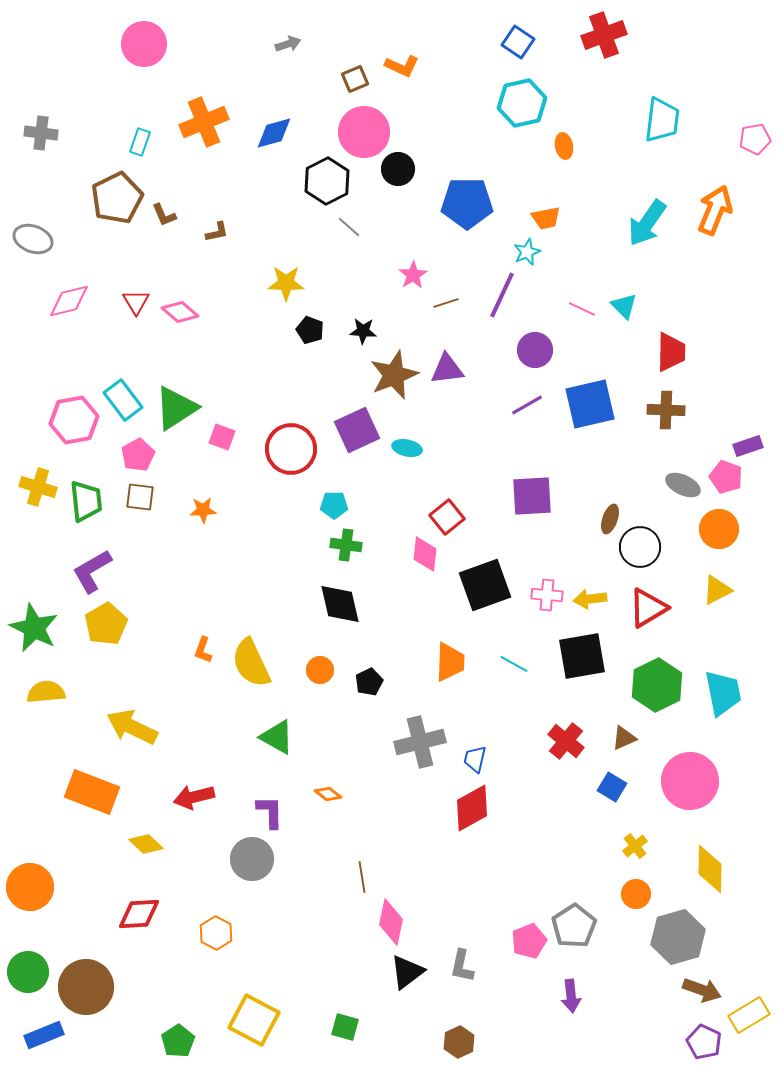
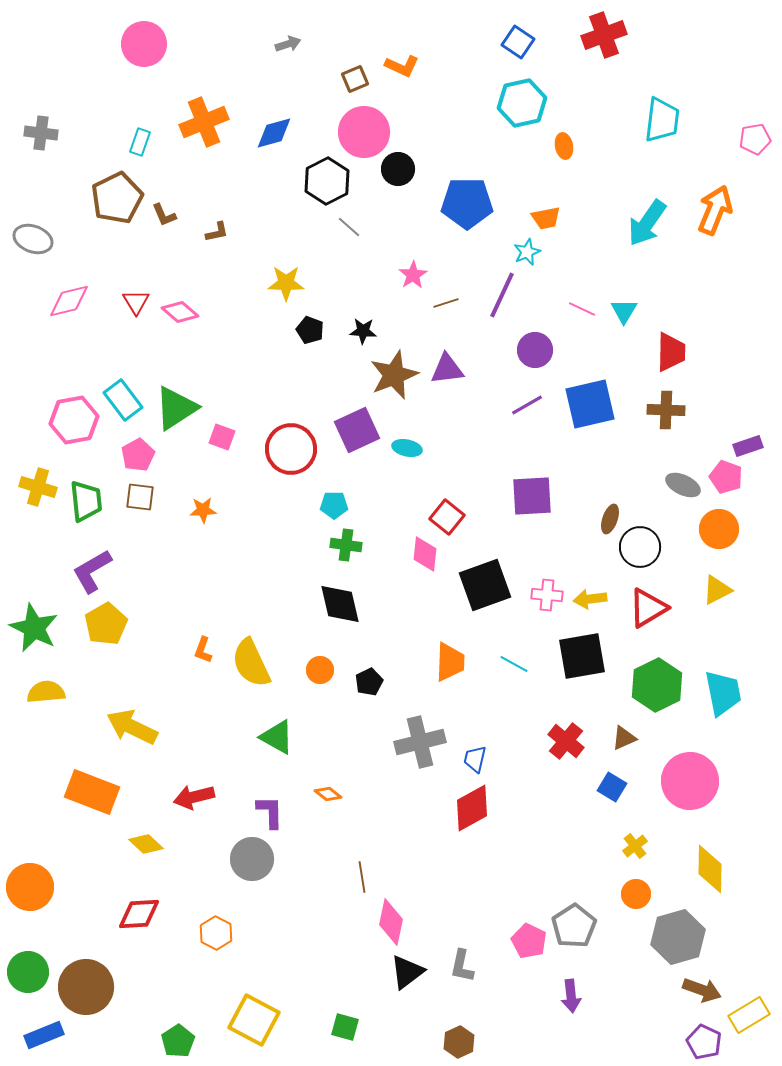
cyan triangle at (624, 306): moved 5 px down; rotated 16 degrees clockwise
red square at (447, 517): rotated 12 degrees counterclockwise
pink pentagon at (529, 941): rotated 24 degrees counterclockwise
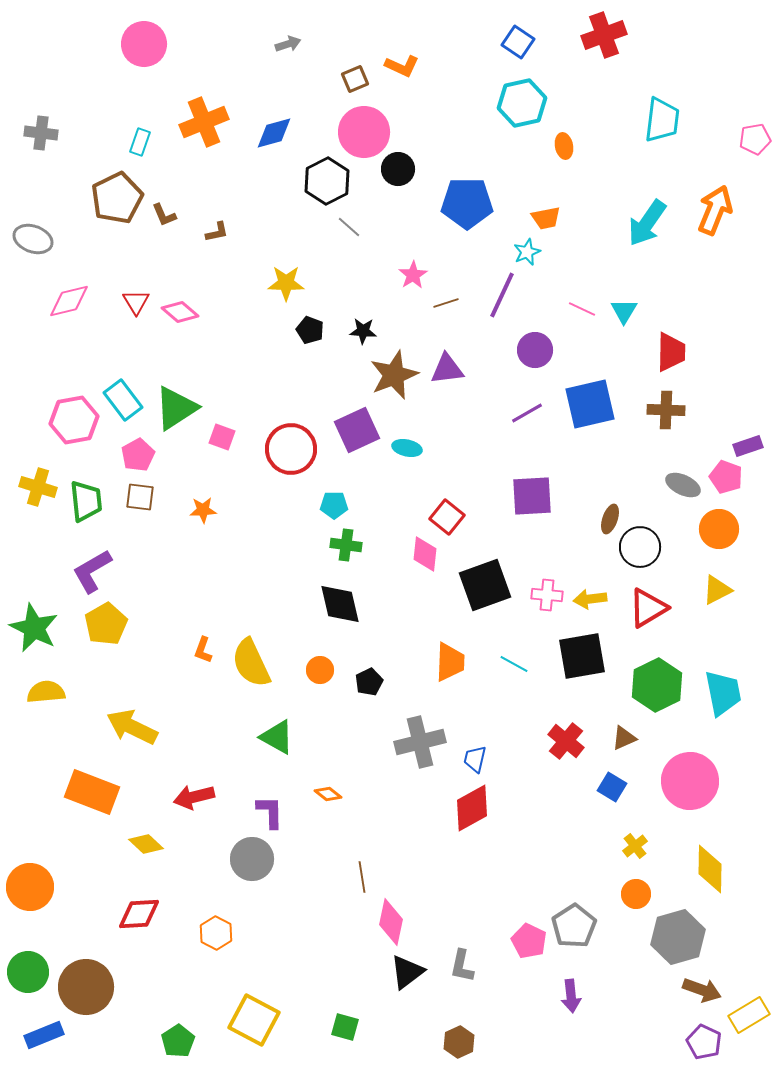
purple line at (527, 405): moved 8 px down
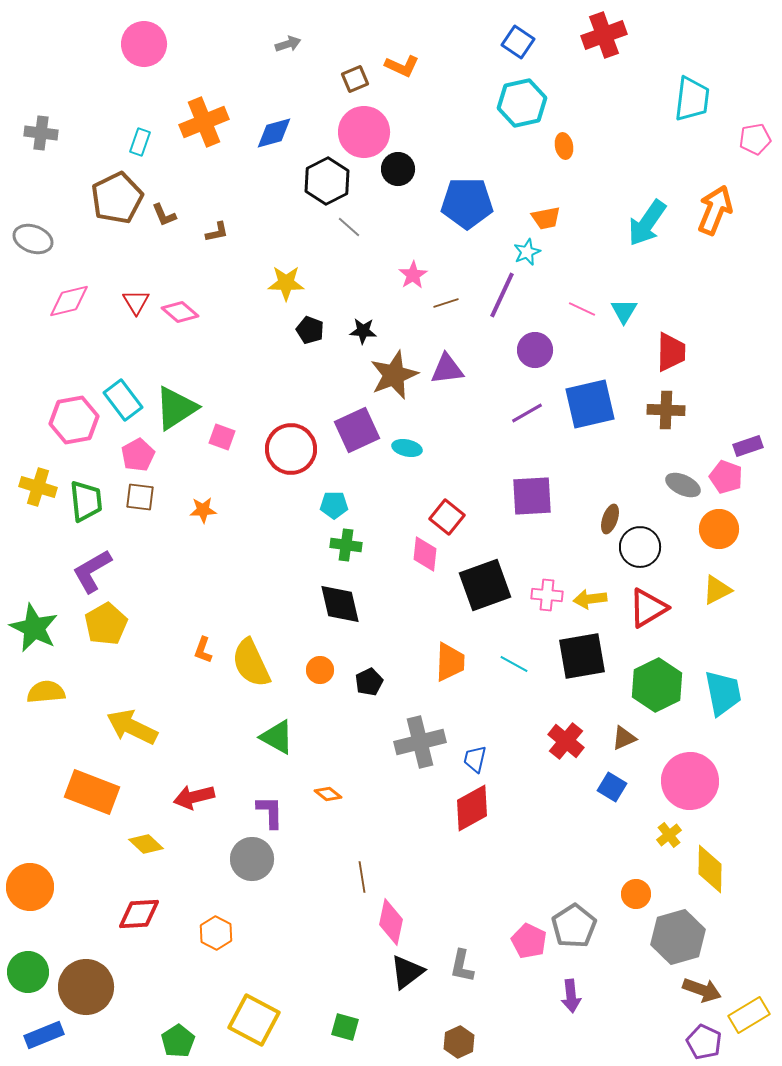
cyan trapezoid at (662, 120): moved 30 px right, 21 px up
yellow cross at (635, 846): moved 34 px right, 11 px up
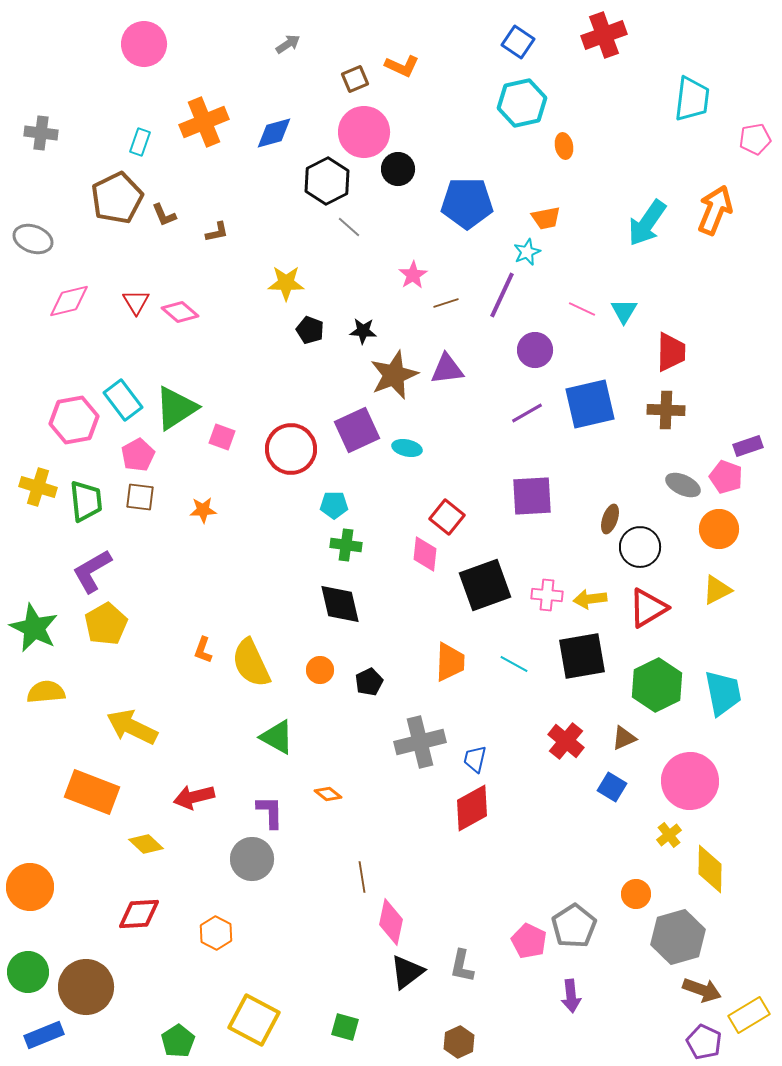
gray arrow at (288, 44): rotated 15 degrees counterclockwise
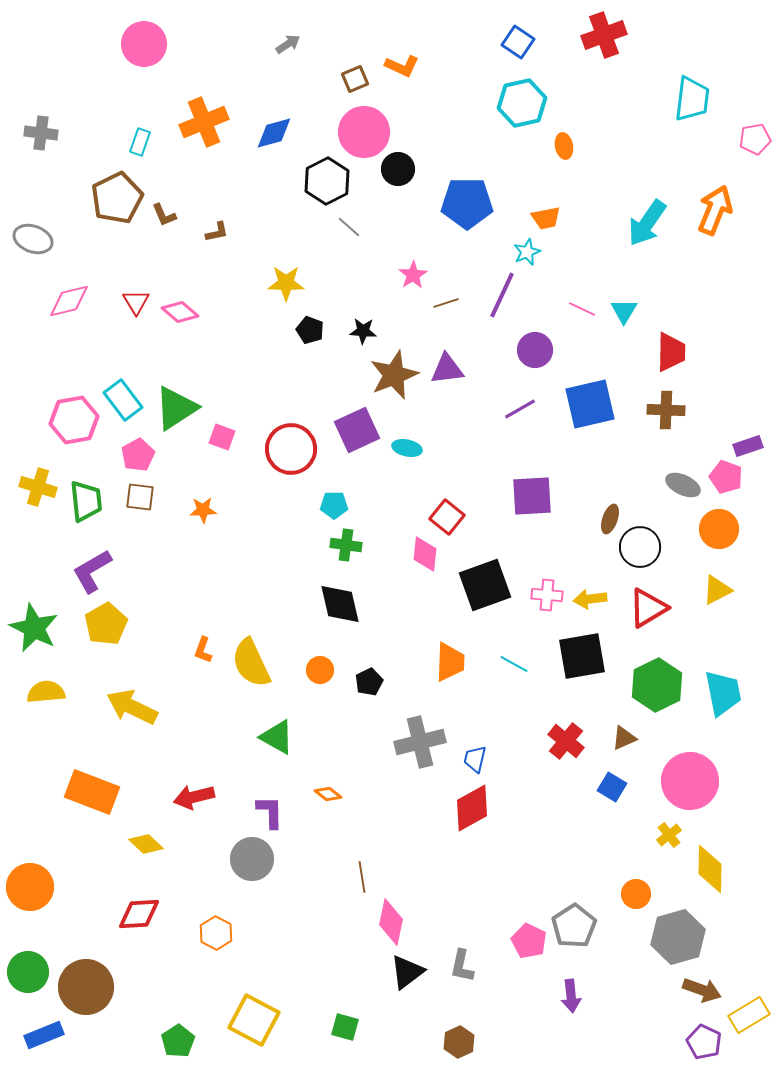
purple line at (527, 413): moved 7 px left, 4 px up
yellow arrow at (132, 727): moved 20 px up
